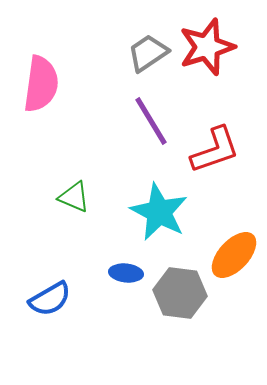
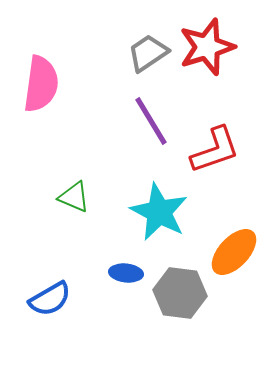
orange ellipse: moved 3 px up
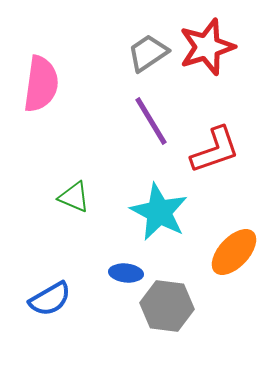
gray hexagon: moved 13 px left, 13 px down
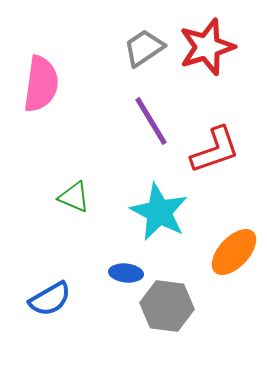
gray trapezoid: moved 4 px left, 5 px up
